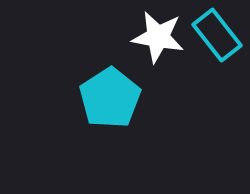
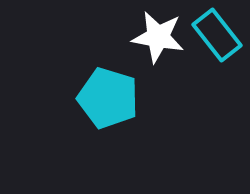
cyan pentagon: moved 2 px left; rotated 22 degrees counterclockwise
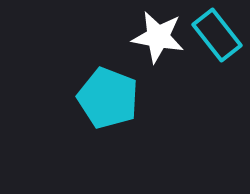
cyan pentagon: rotated 4 degrees clockwise
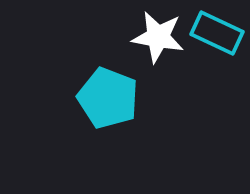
cyan rectangle: moved 2 px up; rotated 27 degrees counterclockwise
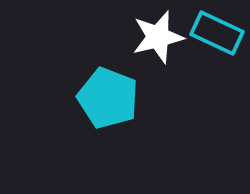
white star: rotated 24 degrees counterclockwise
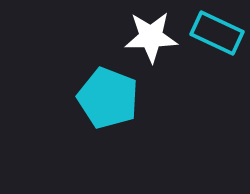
white star: moved 7 px left; rotated 12 degrees clockwise
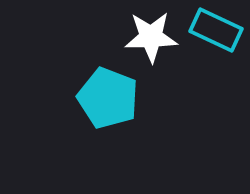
cyan rectangle: moved 1 px left, 3 px up
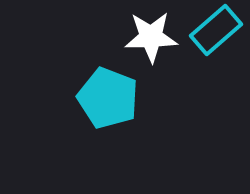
cyan rectangle: rotated 66 degrees counterclockwise
